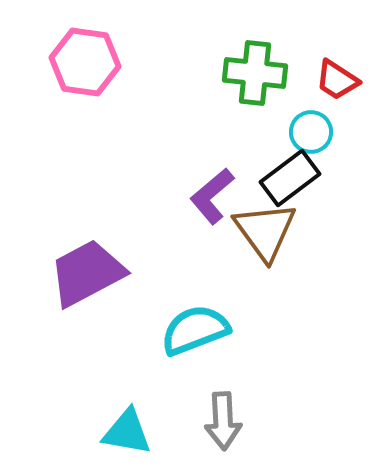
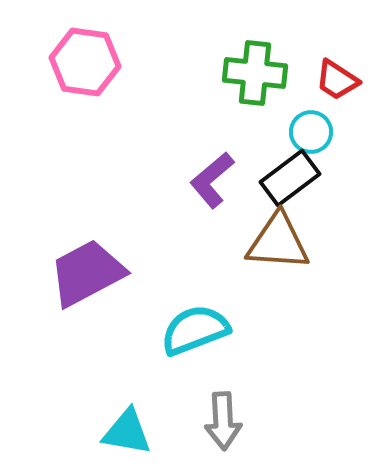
purple L-shape: moved 16 px up
brown triangle: moved 13 px right, 11 px down; rotated 50 degrees counterclockwise
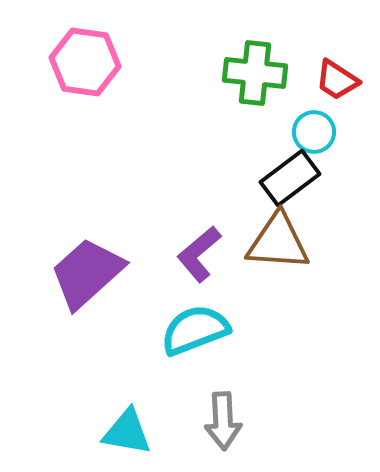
cyan circle: moved 3 px right
purple L-shape: moved 13 px left, 74 px down
purple trapezoid: rotated 14 degrees counterclockwise
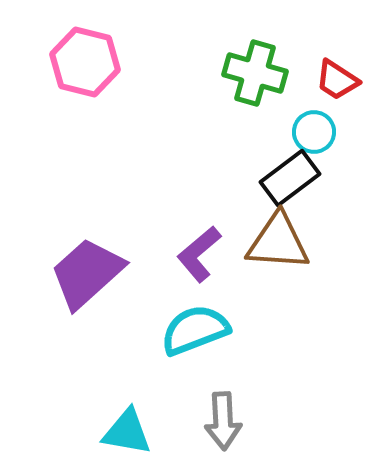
pink hexagon: rotated 6 degrees clockwise
green cross: rotated 10 degrees clockwise
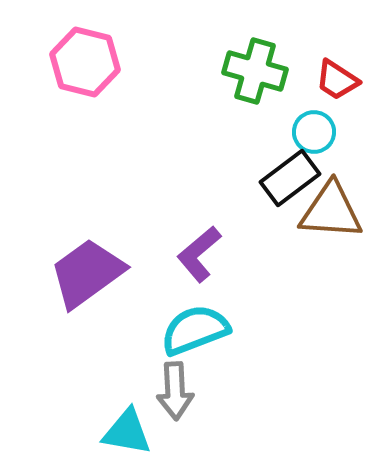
green cross: moved 2 px up
brown triangle: moved 53 px right, 31 px up
purple trapezoid: rotated 6 degrees clockwise
gray arrow: moved 48 px left, 30 px up
